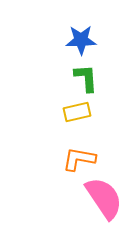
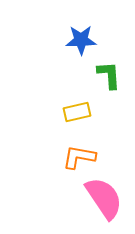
green L-shape: moved 23 px right, 3 px up
orange L-shape: moved 2 px up
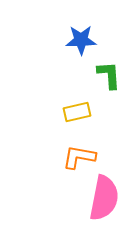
pink semicircle: rotated 45 degrees clockwise
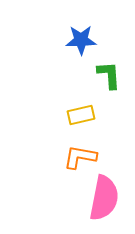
yellow rectangle: moved 4 px right, 3 px down
orange L-shape: moved 1 px right
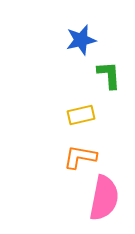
blue star: rotated 12 degrees counterclockwise
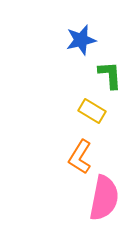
green L-shape: moved 1 px right
yellow rectangle: moved 11 px right, 4 px up; rotated 44 degrees clockwise
orange L-shape: rotated 68 degrees counterclockwise
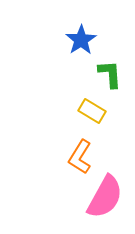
blue star: rotated 20 degrees counterclockwise
green L-shape: moved 1 px up
pink semicircle: moved 1 px right, 1 px up; rotated 18 degrees clockwise
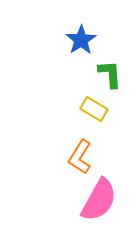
yellow rectangle: moved 2 px right, 2 px up
pink semicircle: moved 6 px left, 3 px down
